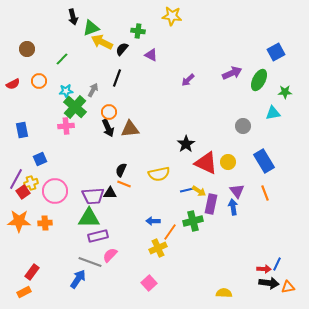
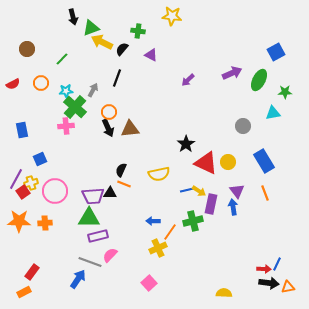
orange circle at (39, 81): moved 2 px right, 2 px down
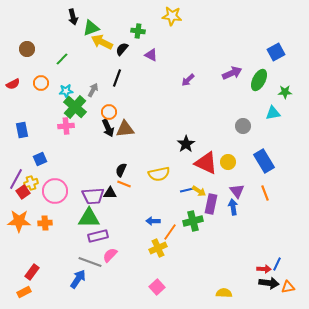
brown triangle at (130, 129): moved 5 px left
pink square at (149, 283): moved 8 px right, 4 px down
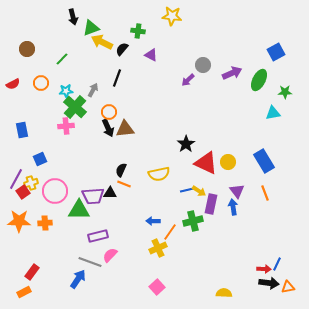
gray circle at (243, 126): moved 40 px left, 61 px up
green triangle at (89, 218): moved 10 px left, 8 px up
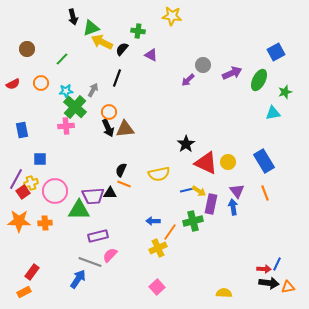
green star at (285, 92): rotated 16 degrees counterclockwise
blue square at (40, 159): rotated 24 degrees clockwise
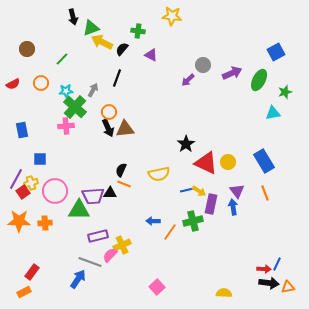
yellow cross at (158, 248): moved 36 px left, 3 px up
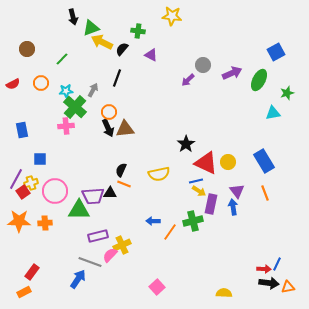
green star at (285, 92): moved 2 px right, 1 px down
blue line at (187, 190): moved 9 px right, 9 px up
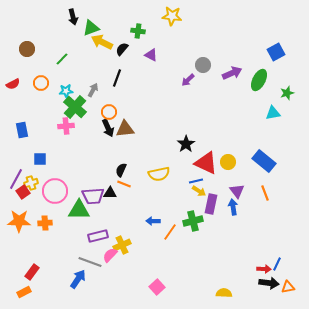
blue rectangle at (264, 161): rotated 20 degrees counterclockwise
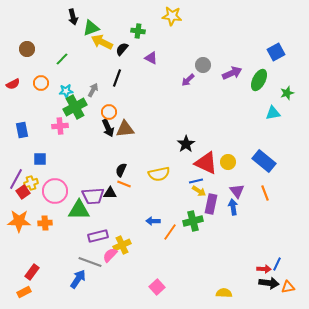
purple triangle at (151, 55): moved 3 px down
green cross at (75, 107): rotated 20 degrees clockwise
pink cross at (66, 126): moved 6 px left
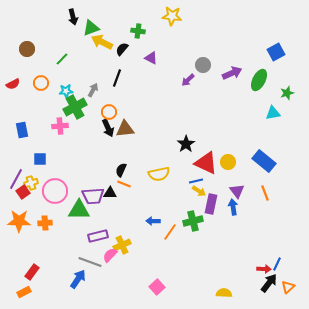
black arrow at (269, 283): rotated 60 degrees counterclockwise
orange triangle at (288, 287): rotated 32 degrees counterclockwise
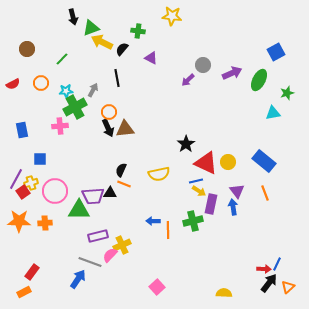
black line at (117, 78): rotated 30 degrees counterclockwise
orange line at (170, 232): moved 2 px left, 2 px up; rotated 36 degrees counterclockwise
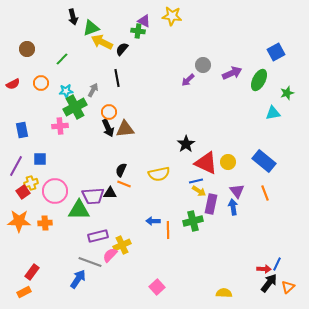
purple triangle at (151, 58): moved 7 px left, 37 px up
purple line at (16, 179): moved 13 px up
